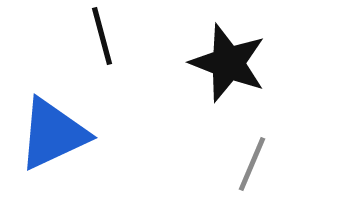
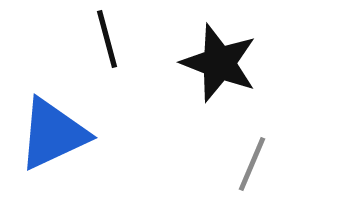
black line: moved 5 px right, 3 px down
black star: moved 9 px left
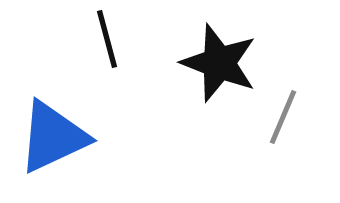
blue triangle: moved 3 px down
gray line: moved 31 px right, 47 px up
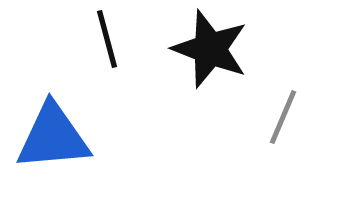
black star: moved 9 px left, 14 px up
blue triangle: rotated 20 degrees clockwise
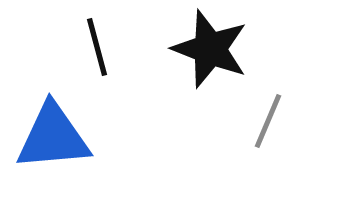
black line: moved 10 px left, 8 px down
gray line: moved 15 px left, 4 px down
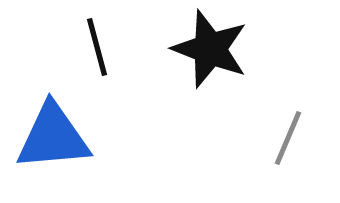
gray line: moved 20 px right, 17 px down
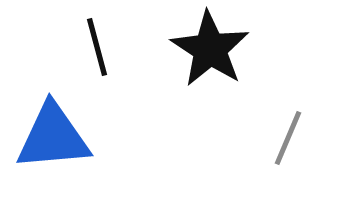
black star: rotated 12 degrees clockwise
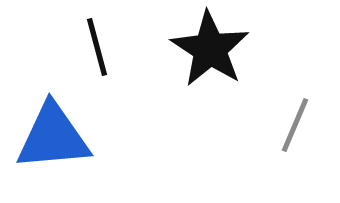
gray line: moved 7 px right, 13 px up
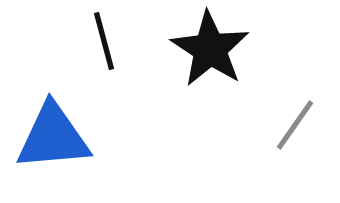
black line: moved 7 px right, 6 px up
gray line: rotated 12 degrees clockwise
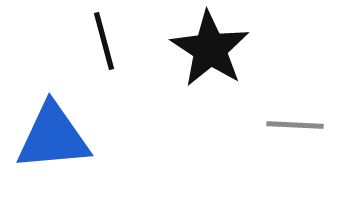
gray line: rotated 58 degrees clockwise
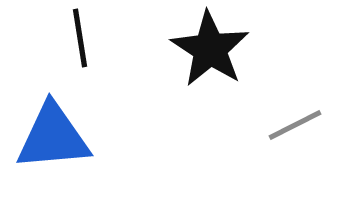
black line: moved 24 px left, 3 px up; rotated 6 degrees clockwise
gray line: rotated 30 degrees counterclockwise
